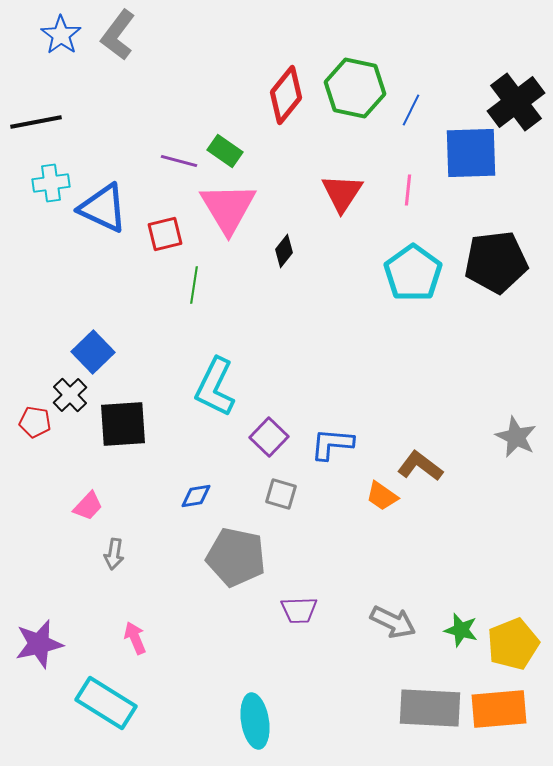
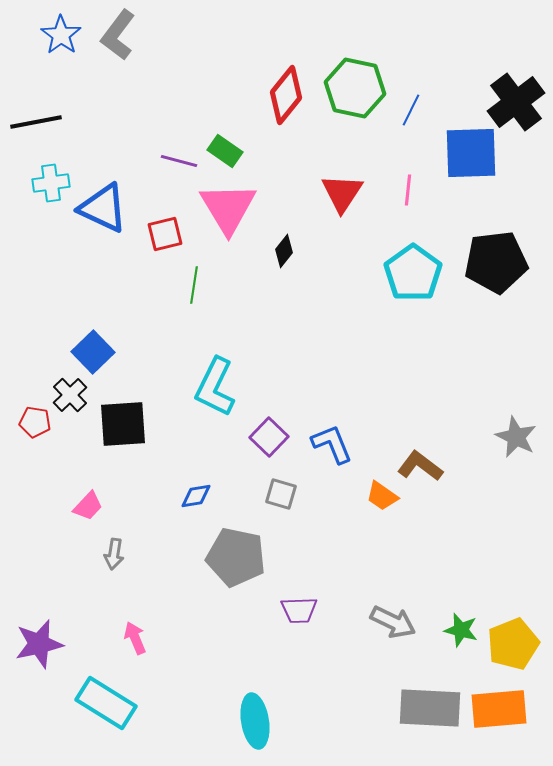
blue L-shape at (332, 444): rotated 63 degrees clockwise
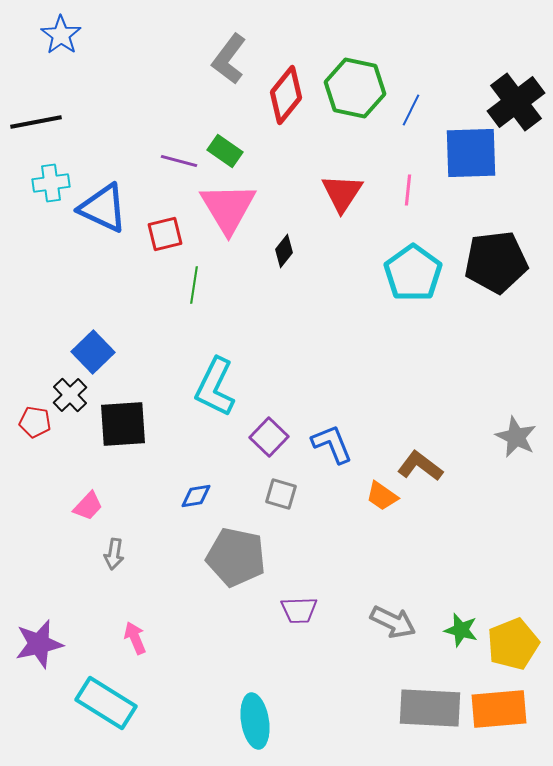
gray L-shape at (118, 35): moved 111 px right, 24 px down
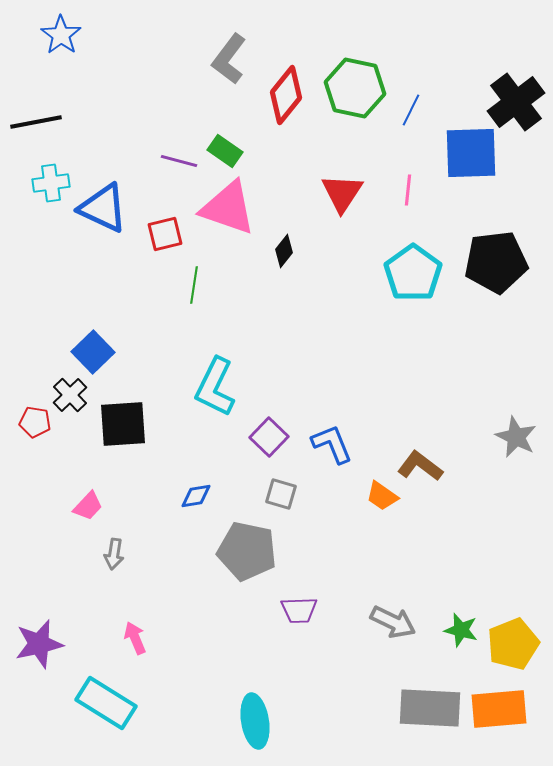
pink triangle at (228, 208): rotated 40 degrees counterclockwise
gray pentagon at (236, 557): moved 11 px right, 6 px up
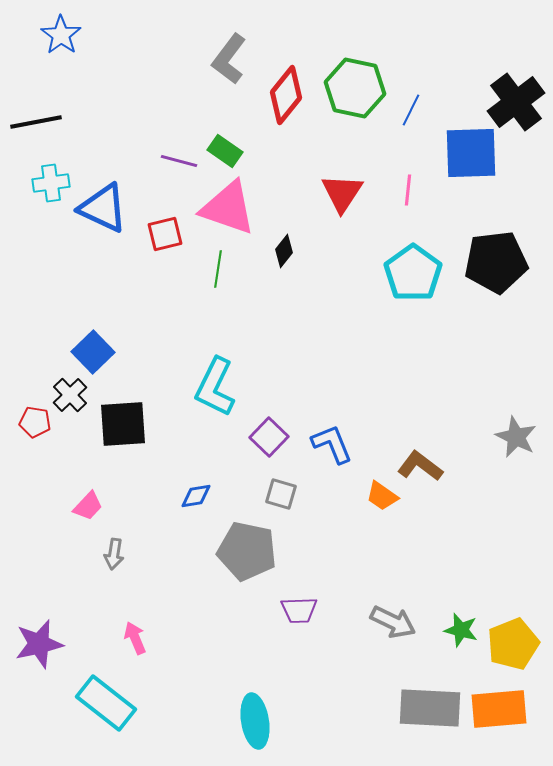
green line at (194, 285): moved 24 px right, 16 px up
cyan rectangle at (106, 703): rotated 6 degrees clockwise
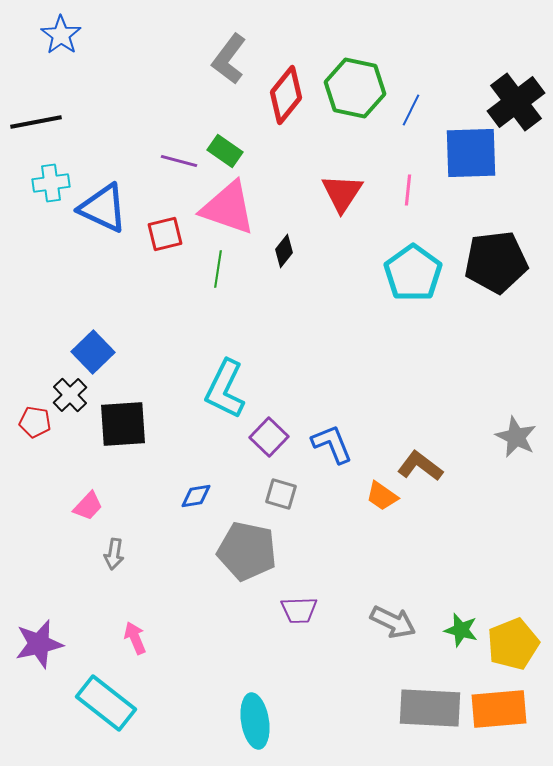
cyan L-shape at (215, 387): moved 10 px right, 2 px down
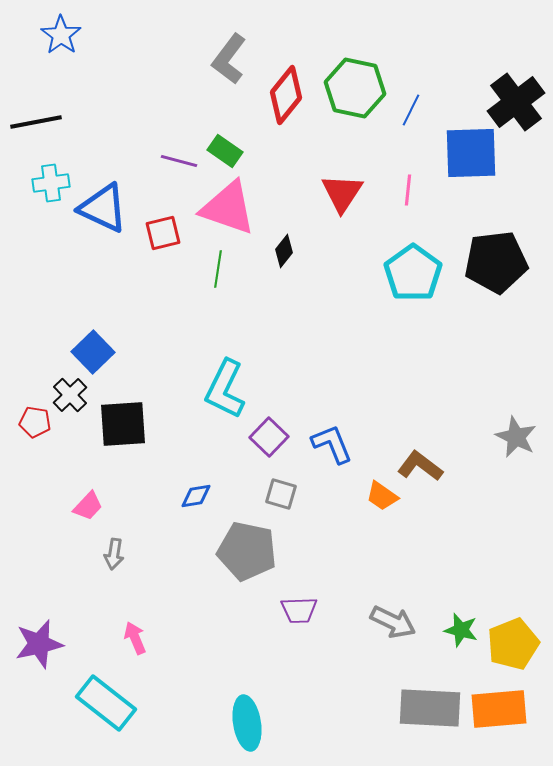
red square at (165, 234): moved 2 px left, 1 px up
cyan ellipse at (255, 721): moved 8 px left, 2 px down
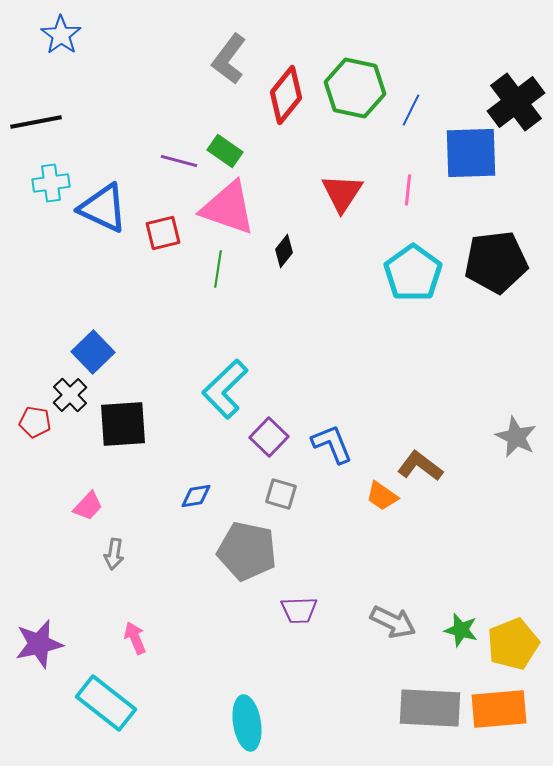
cyan L-shape at (225, 389): rotated 20 degrees clockwise
